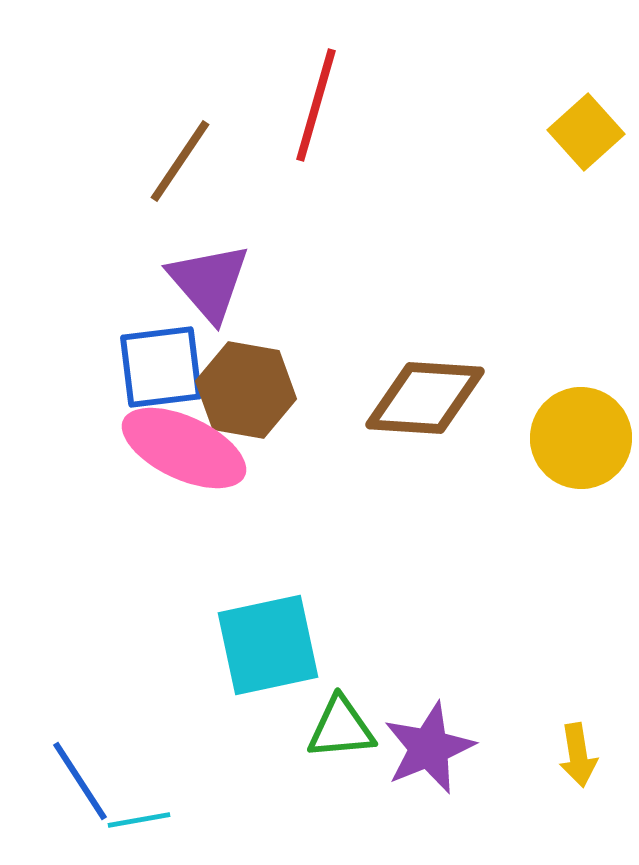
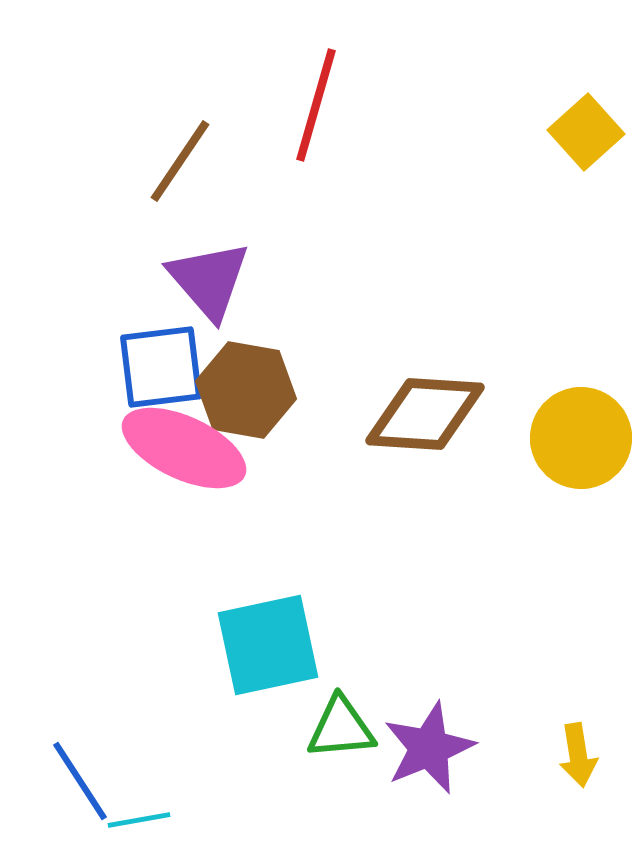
purple triangle: moved 2 px up
brown diamond: moved 16 px down
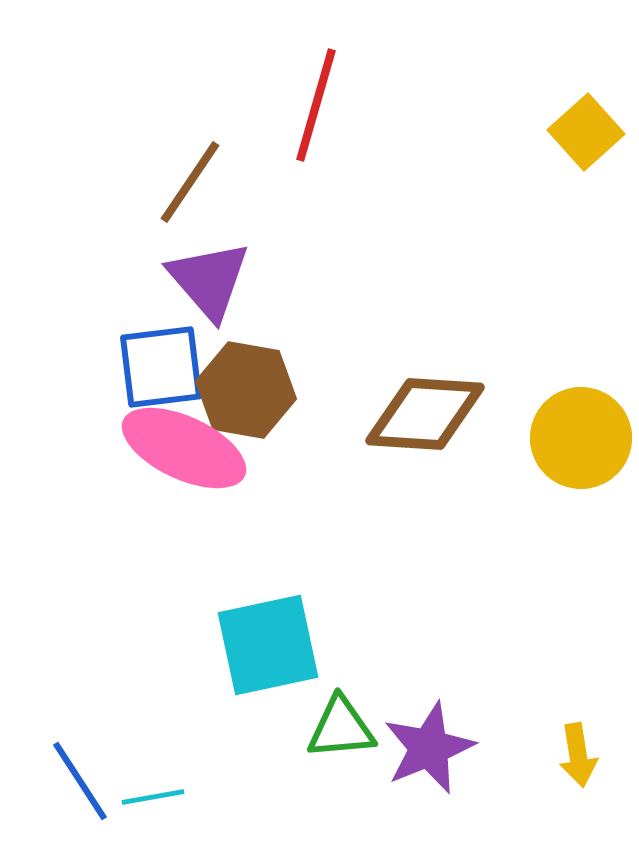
brown line: moved 10 px right, 21 px down
cyan line: moved 14 px right, 23 px up
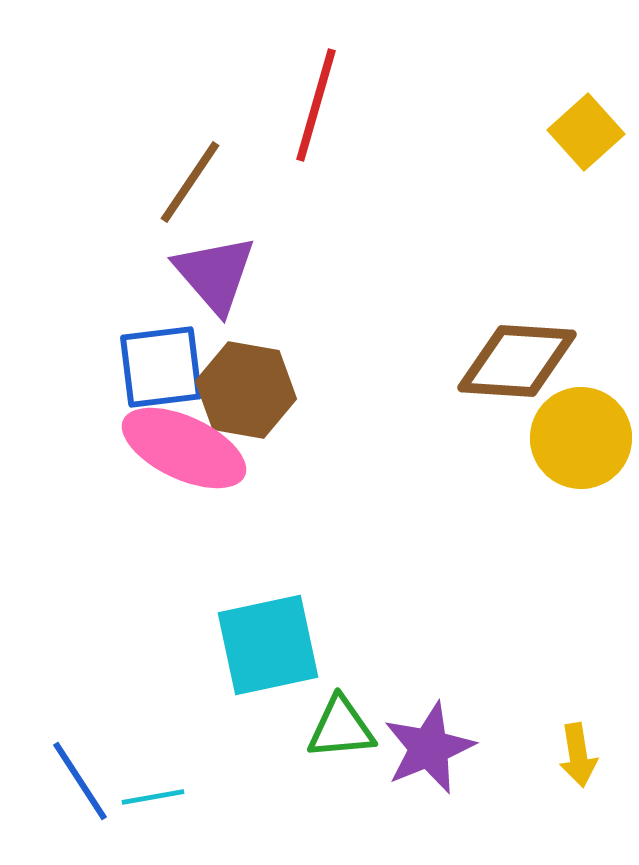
purple triangle: moved 6 px right, 6 px up
brown diamond: moved 92 px right, 53 px up
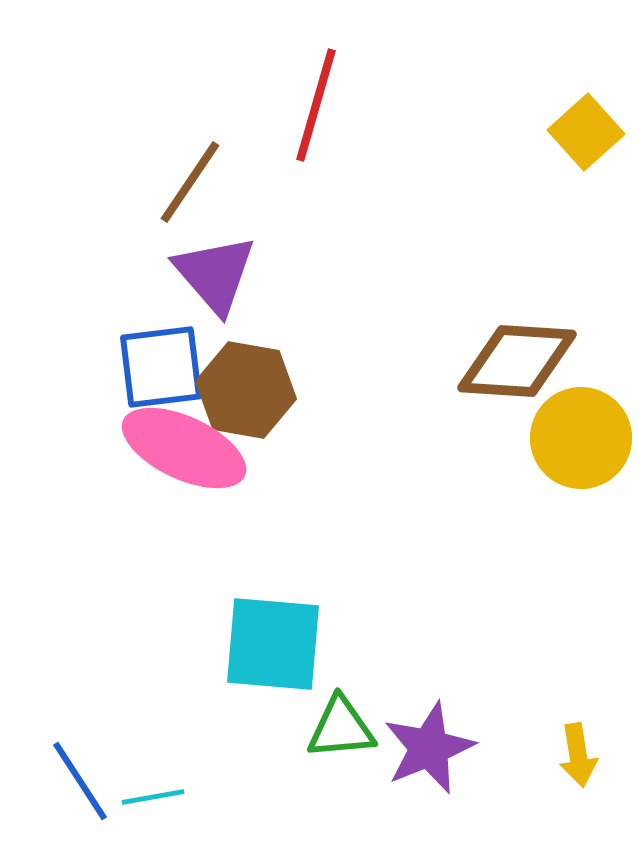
cyan square: moved 5 px right, 1 px up; rotated 17 degrees clockwise
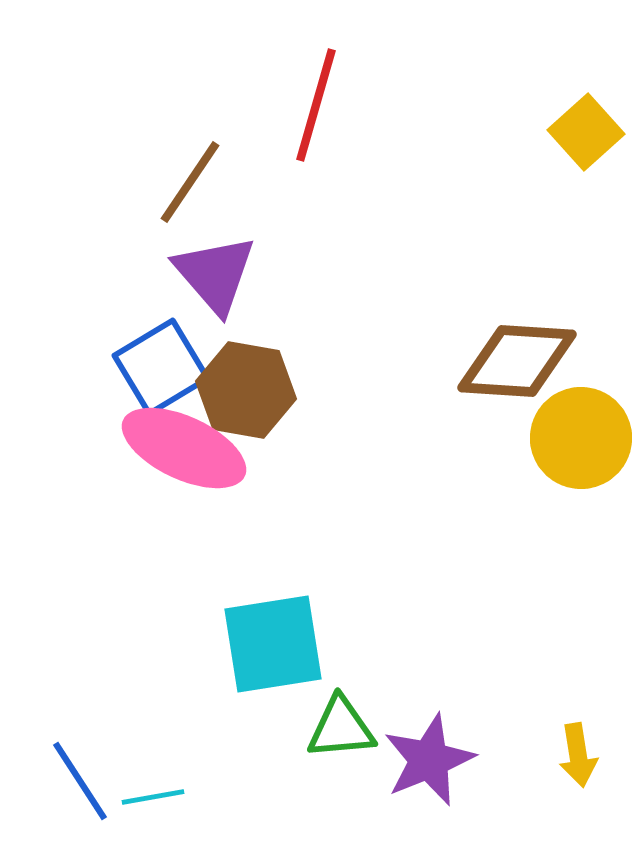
blue square: rotated 24 degrees counterclockwise
cyan square: rotated 14 degrees counterclockwise
purple star: moved 12 px down
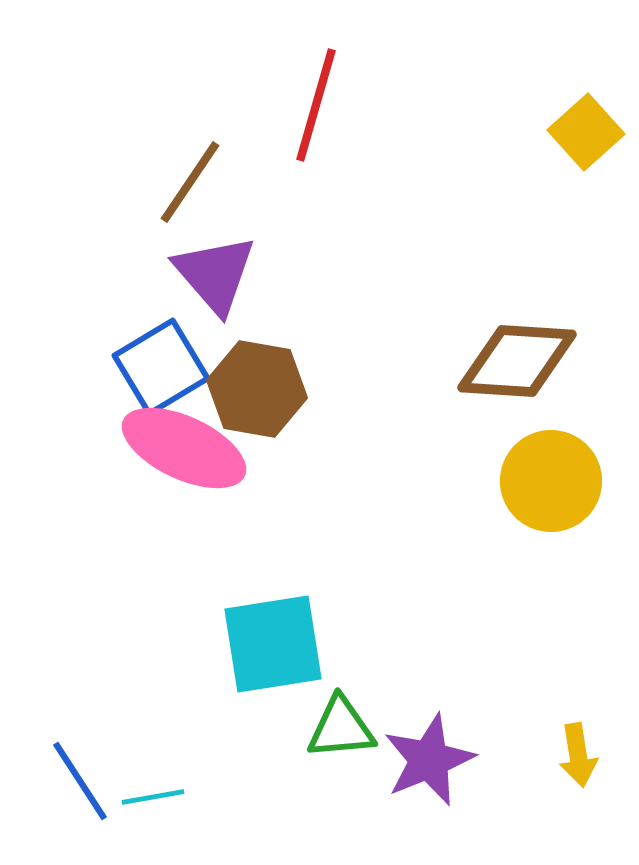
brown hexagon: moved 11 px right, 1 px up
yellow circle: moved 30 px left, 43 px down
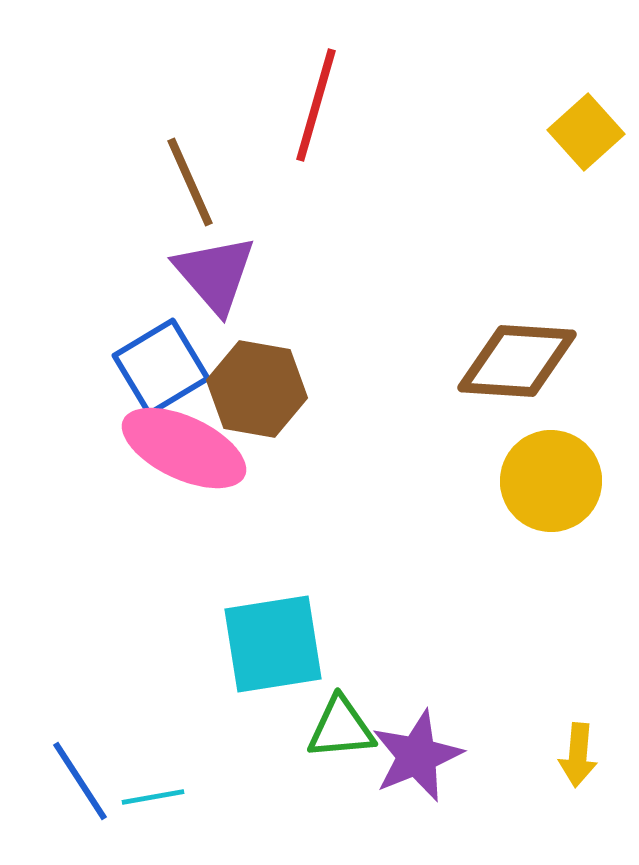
brown line: rotated 58 degrees counterclockwise
yellow arrow: rotated 14 degrees clockwise
purple star: moved 12 px left, 4 px up
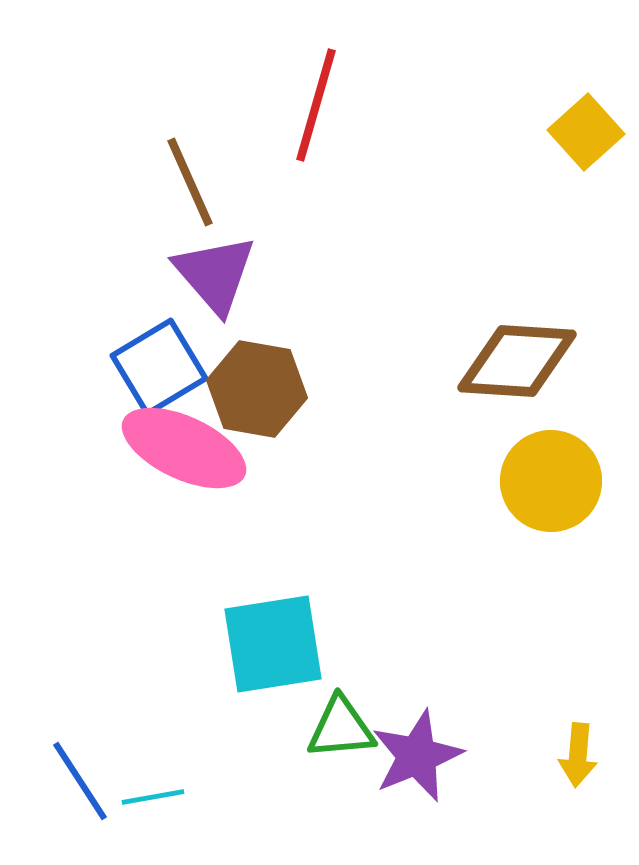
blue square: moved 2 px left
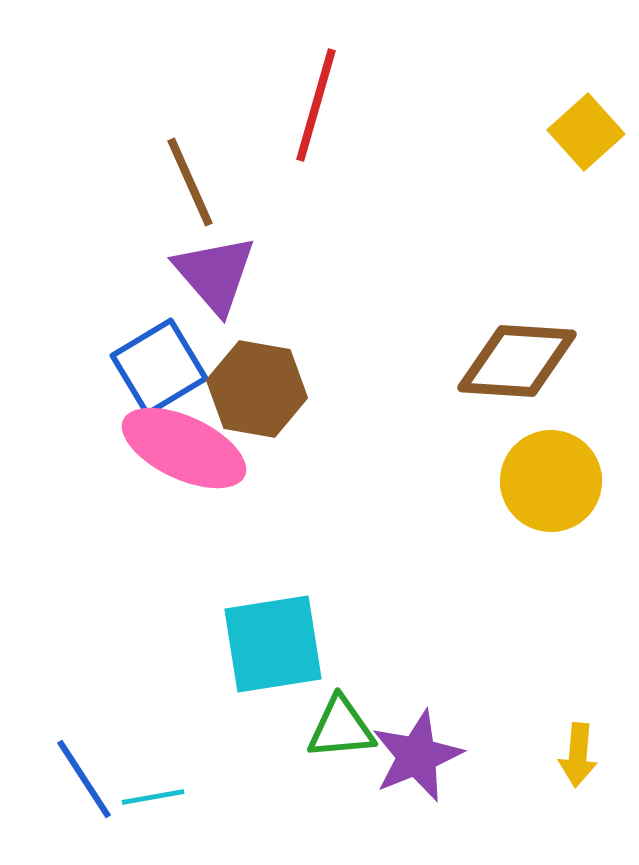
blue line: moved 4 px right, 2 px up
